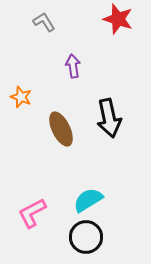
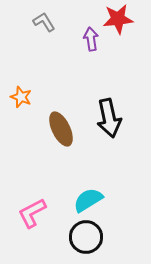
red star: rotated 24 degrees counterclockwise
purple arrow: moved 18 px right, 27 px up
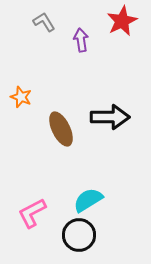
red star: moved 4 px right, 2 px down; rotated 20 degrees counterclockwise
purple arrow: moved 10 px left, 1 px down
black arrow: moved 1 px right, 1 px up; rotated 78 degrees counterclockwise
black circle: moved 7 px left, 2 px up
